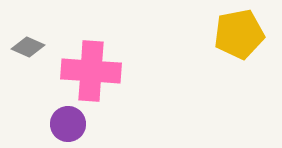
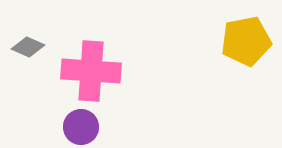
yellow pentagon: moved 7 px right, 7 px down
purple circle: moved 13 px right, 3 px down
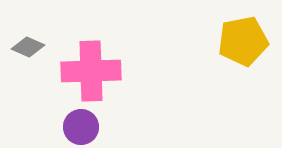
yellow pentagon: moved 3 px left
pink cross: rotated 6 degrees counterclockwise
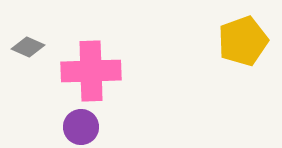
yellow pentagon: rotated 9 degrees counterclockwise
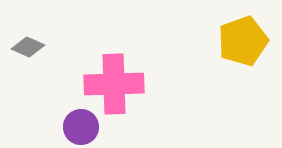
pink cross: moved 23 px right, 13 px down
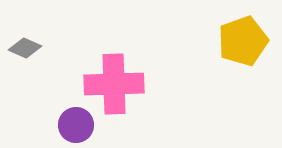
gray diamond: moved 3 px left, 1 px down
purple circle: moved 5 px left, 2 px up
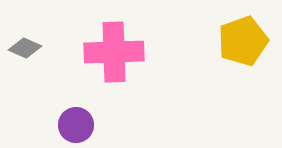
pink cross: moved 32 px up
